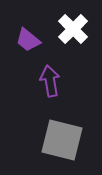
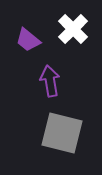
gray square: moved 7 px up
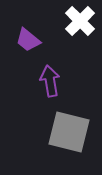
white cross: moved 7 px right, 8 px up
gray square: moved 7 px right, 1 px up
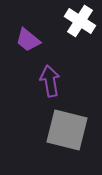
white cross: rotated 12 degrees counterclockwise
gray square: moved 2 px left, 2 px up
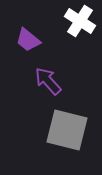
purple arrow: moved 2 px left; rotated 32 degrees counterclockwise
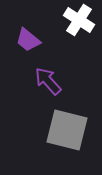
white cross: moved 1 px left, 1 px up
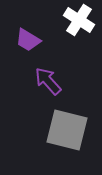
purple trapezoid: rotated 8 degrees counterclockwise
